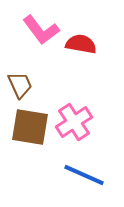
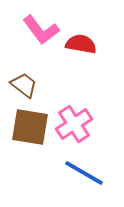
brown trapezoid: moved 4 px right; rotated 28 degrees counterclockwise
pink cross: moved 2 px down
blue line: moved 2 px up; rotated 6 degrees clockwise
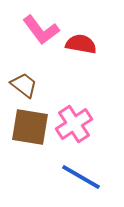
blue line: moved 3 px left, 4 px down
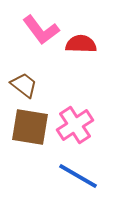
red semicircle: rotated 8 degrees counterclockwise
pink cross: moved 1 px right, 1 px down
blue line: moved 3 px left, 1 px up
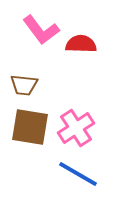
brown trapezoid: rotated 148 degrees clockwise
pink cross: moved 1 px right, 3 px down
blue line: moved 2 px up
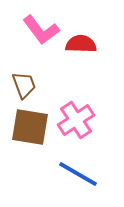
brown trapezoid: rotated 116 degrees counterclockwise
pink cross: moved 8 px up
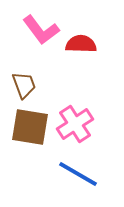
pink cross: moved 1 px left, 4 px down
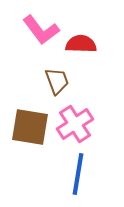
brown trapezoid: moved 33 px right, 4 px up
blue line: rotated 69 degrees clockwise
